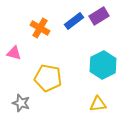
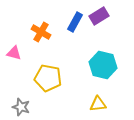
blue rectangle: moved 1 px right, 1 px down; rotated 24 degrees counterclockwise
orange cross: moved 1 px right, 4 px down
cyan hexagon: rotated 20 degrees counterclockwise
gray star: moved 4 px down
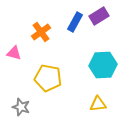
orange cross: rotated 24 degrees clockwise
cyan hexagon: rotated 16 degrees counterclockwise
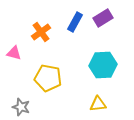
purple rectangle: moved 4 px right, 2 px down
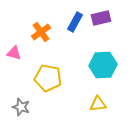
purple rectangle: moved 2 px left; rotated 18 degrees clockwise
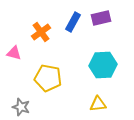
blue rectangle: moved 2 px left
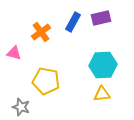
yellow pentagon: moved 2 px left, 3 px down
yellow triangle: moved 4 px right, 10 px up
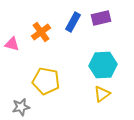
pink triangle: moved 2 px left, 9 px up
yellow triangle: rotated 30 degrees counterclockwise
gray star: rotated 30 degrees counterclockwise
